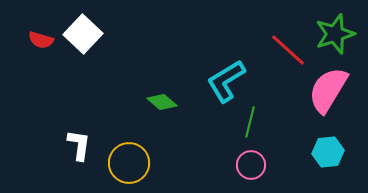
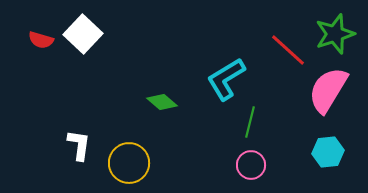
cyan L-shape: moved 2 px up
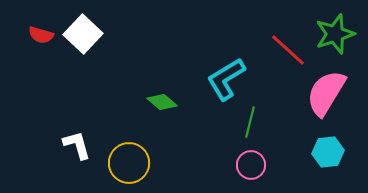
red semicircle: moved 5 px up
pink semicircle: moved 2 px left, 3 px down
white L-shape: moved 2 px left; rotated 24 degrees counterclockwise
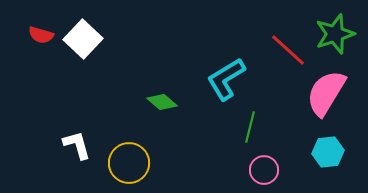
white square: moved 5 px down
green line: moved 5 px down
pink circle: moved 13 px right, 5 px down
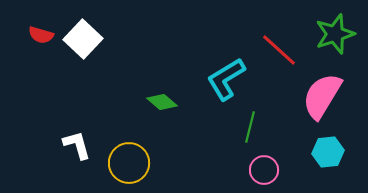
red line: moved 9 px left
pink semicircle: moved 4 px left, 3 px down
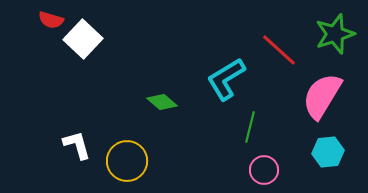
red semicircle: moved 10 px right, 15 px up
yellow circle: moved 2 px left, 2 px up
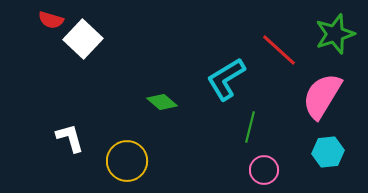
white L-shape: moved 7 px left, 7 px up
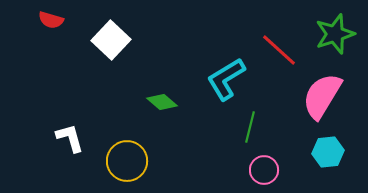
white square: moved 28 px right, 1 px down
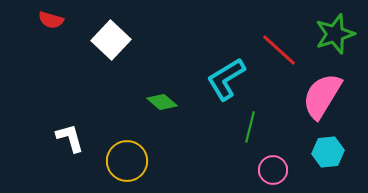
pink circle: moved 9 px right
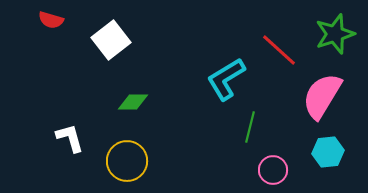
white square: rotated 9 degrees clockwise
green diamond: moved 29 px left; rotated 40 degrees counterclockwise
